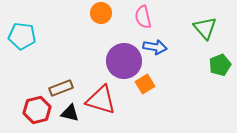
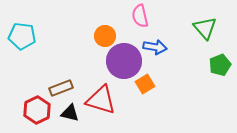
orange circle: moved 4 px right, 23 px down
pink semicircle: moved 3 px left, 1 px up
red hexagon: rotated 12 degrees counterclockwise
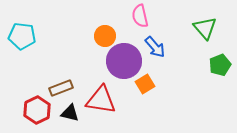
blue arrow: rotated 40 degrees clockwise
red triangle: rotated 8 degrees counterclockwise
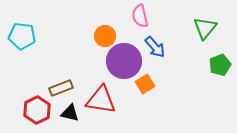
green triangle: rotated 20 degrees clockwise
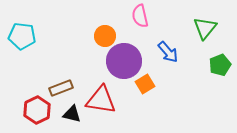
blue arrow: moved 13 px right, 5 px down
black triangle: moved 2 px right, 1 px down
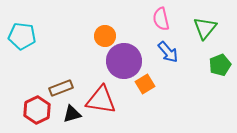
pink semicircle: moved 21 px right, 3 px down
black triangle: rotated 30 degrees counterclockwise
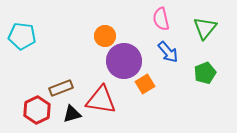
green pentagon: moved 15 px left, 8 px down
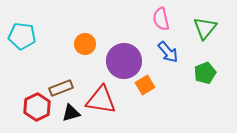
orange circle: moved 20 px left, 8 px down
orange square: moved 1 px down
red hexagon: moved 3 px up
black triangle: moved 1 px left, 1 px up
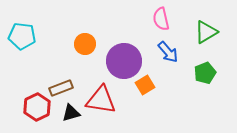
green triangle: moved 1 px right, 4 px down; rotated 20 degrees clockwise
